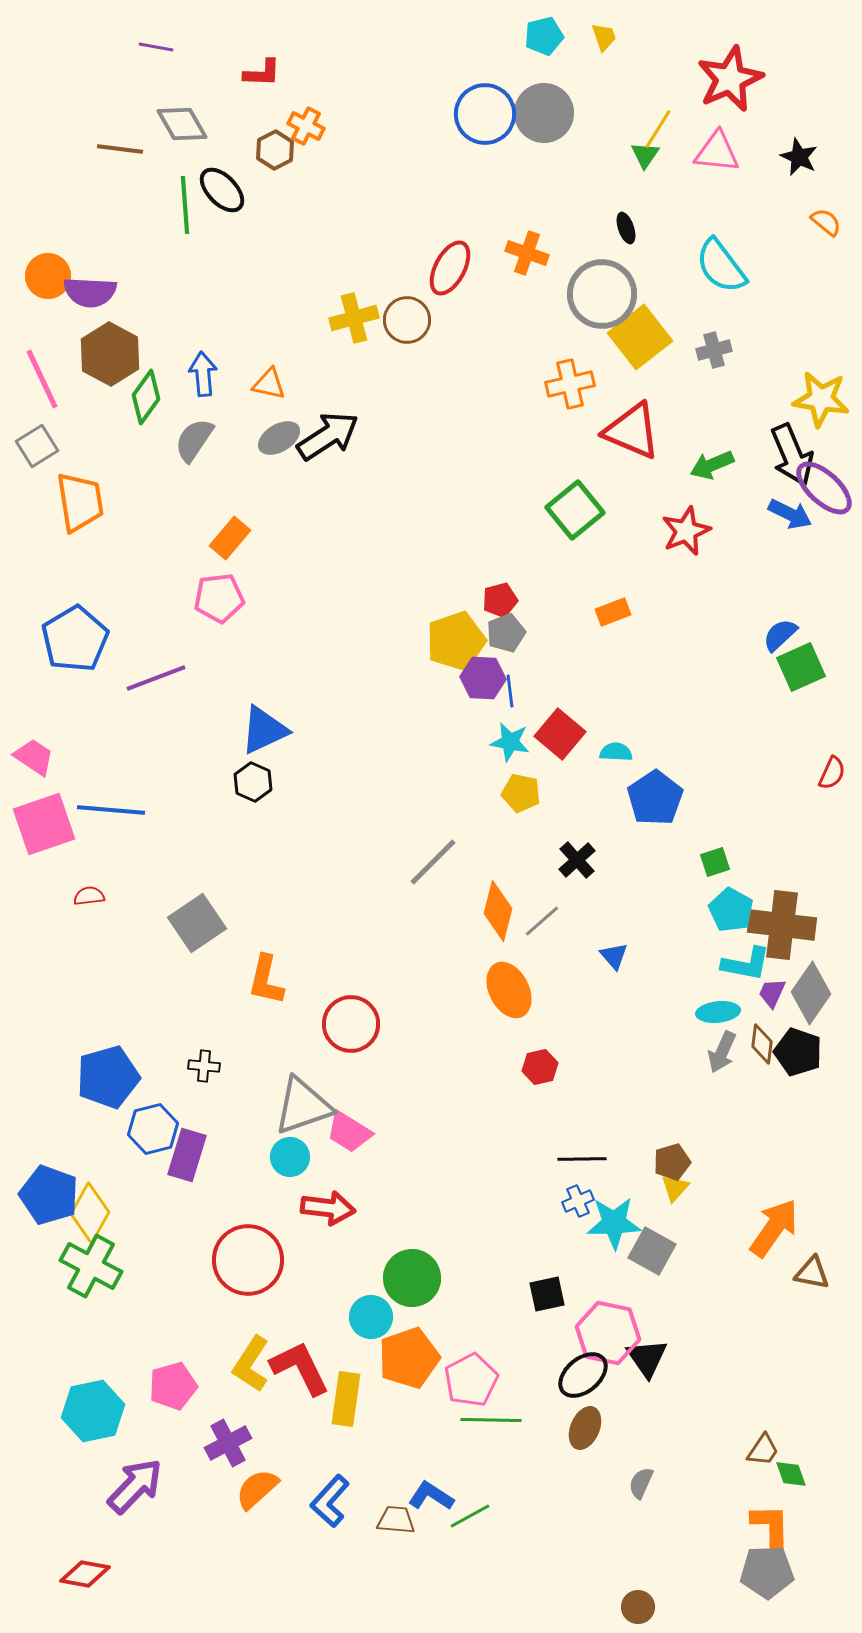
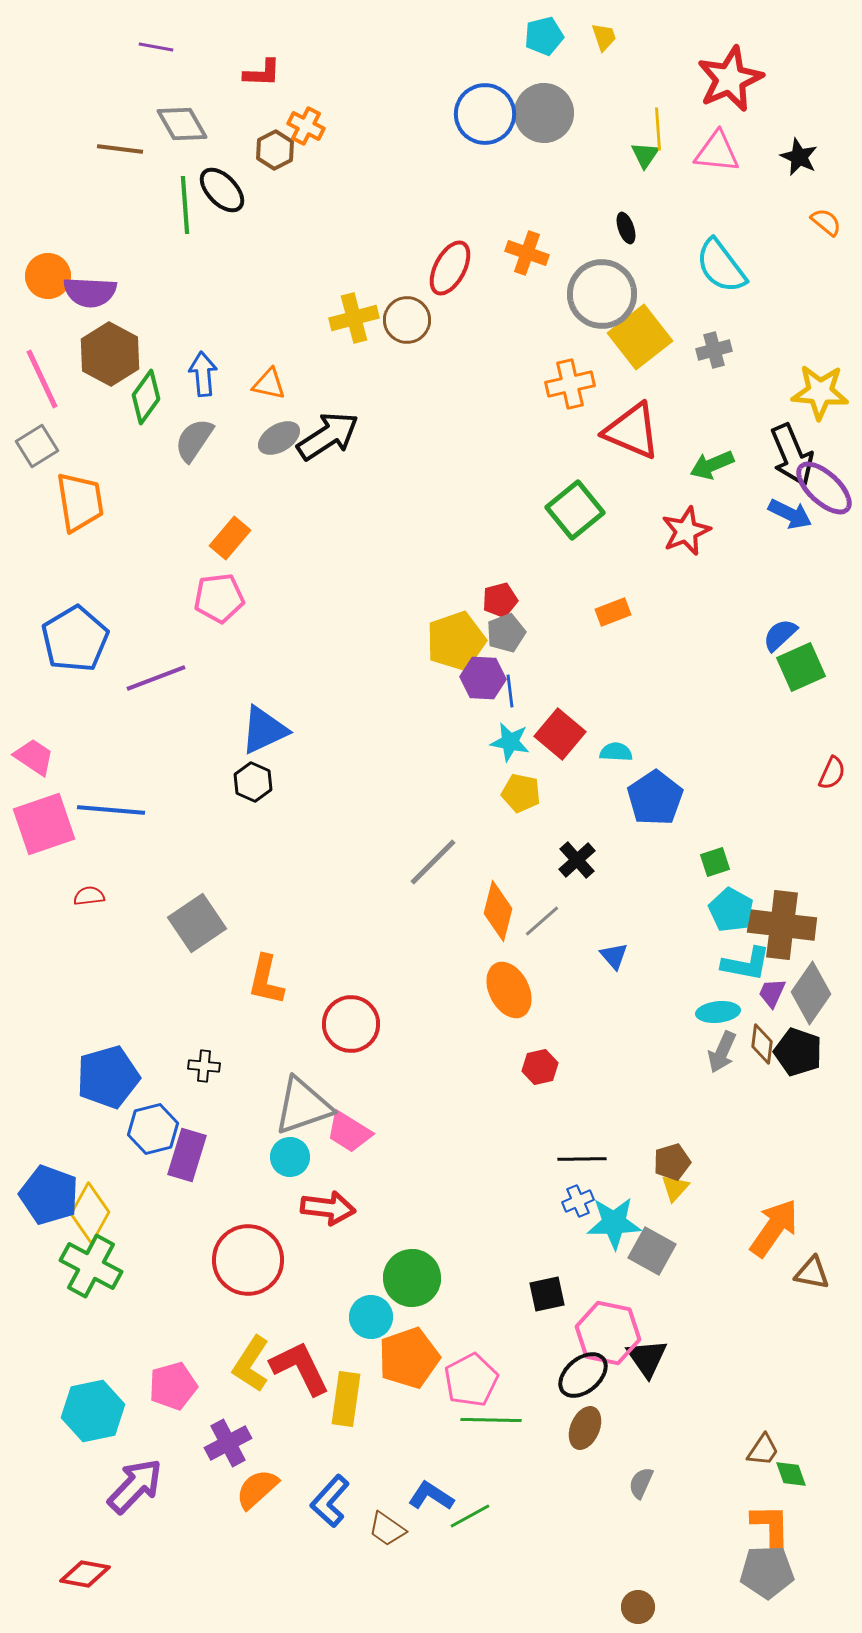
yellow line at (658, 129): rotated 36 degrees counterclockwise
yellow star at (821, 399): moved 1 px left, 7 px up; rotated 4 degrees counterclockwise
brown trapezoid at (396, 1520): moved 9 px left, 9 px down; rotated 150 degrees counterclockwise
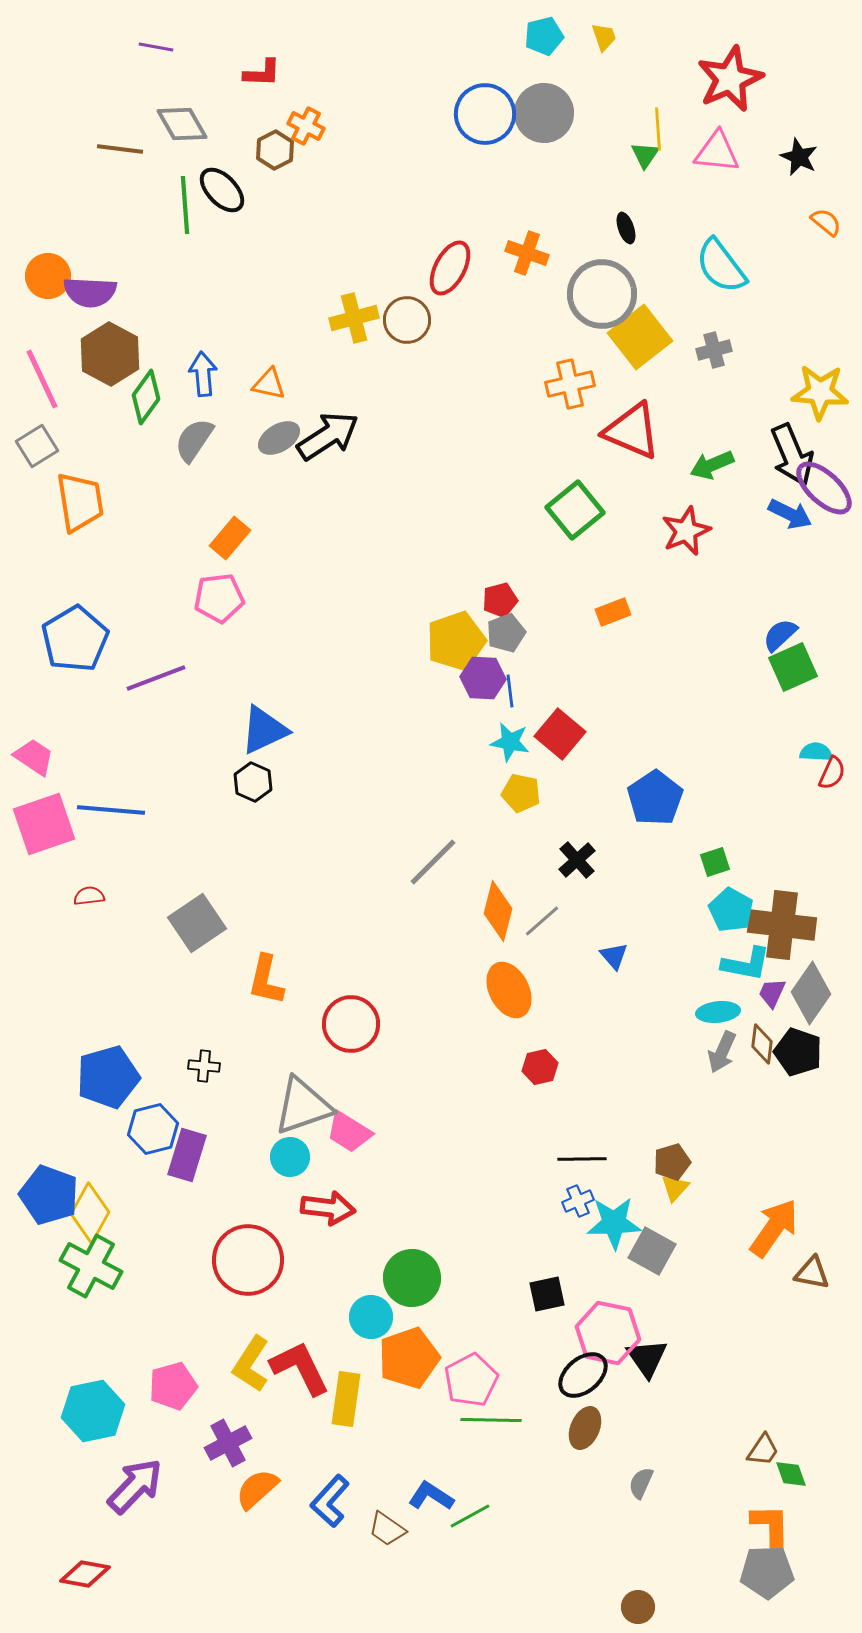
green square at (801, 667): moved 8 px left
cyan semicircle at (616, 752): moved 200 px right
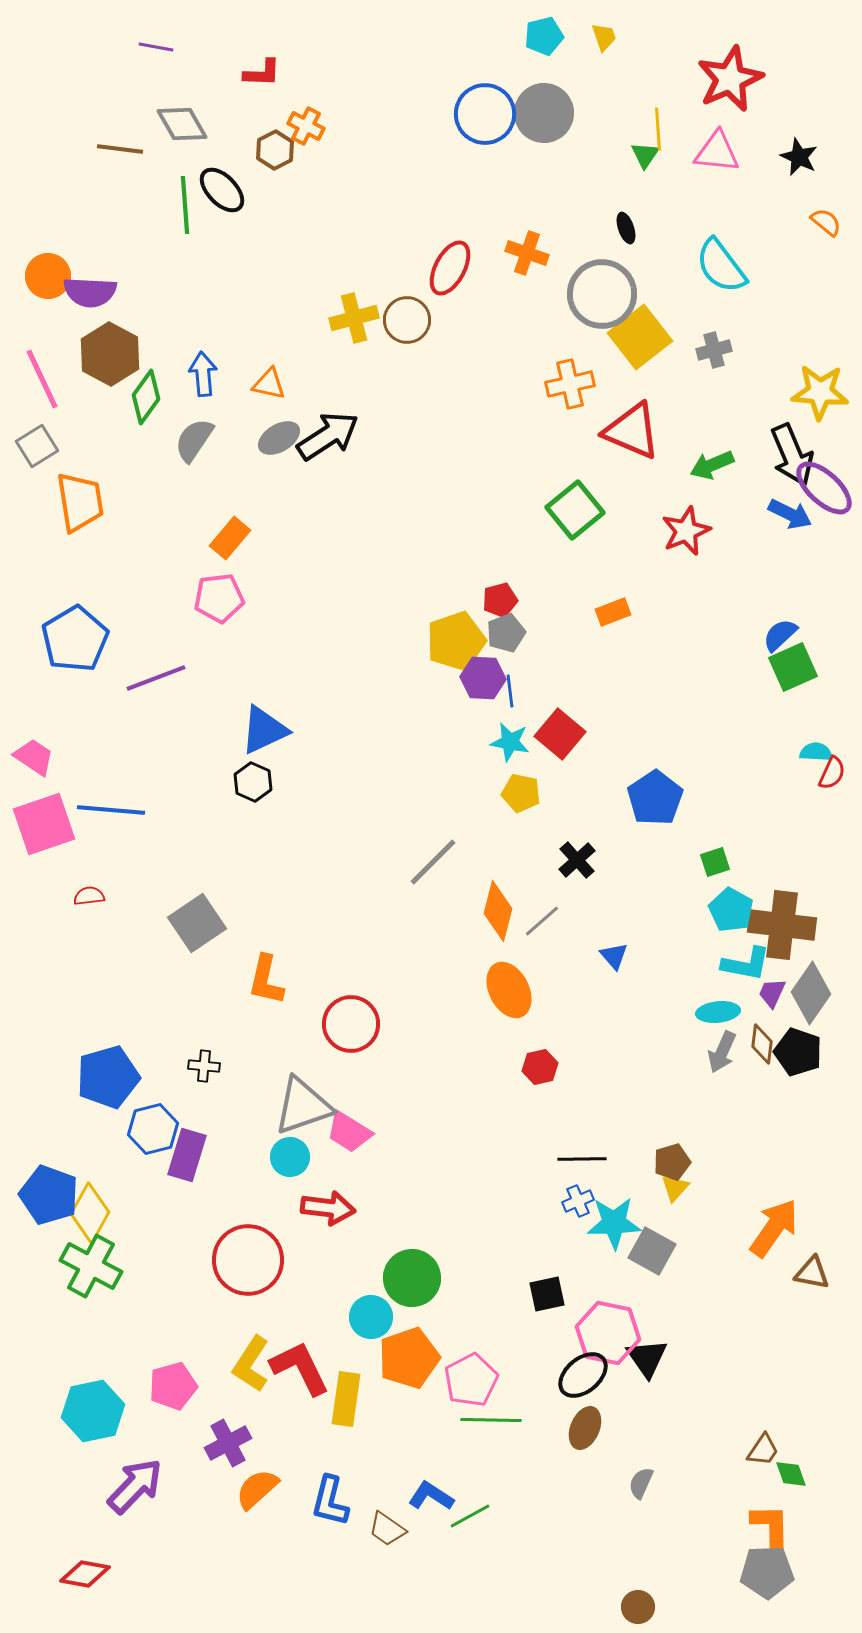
blue L-shape at (330, 1501): rotated 28 degrees counterclockwise
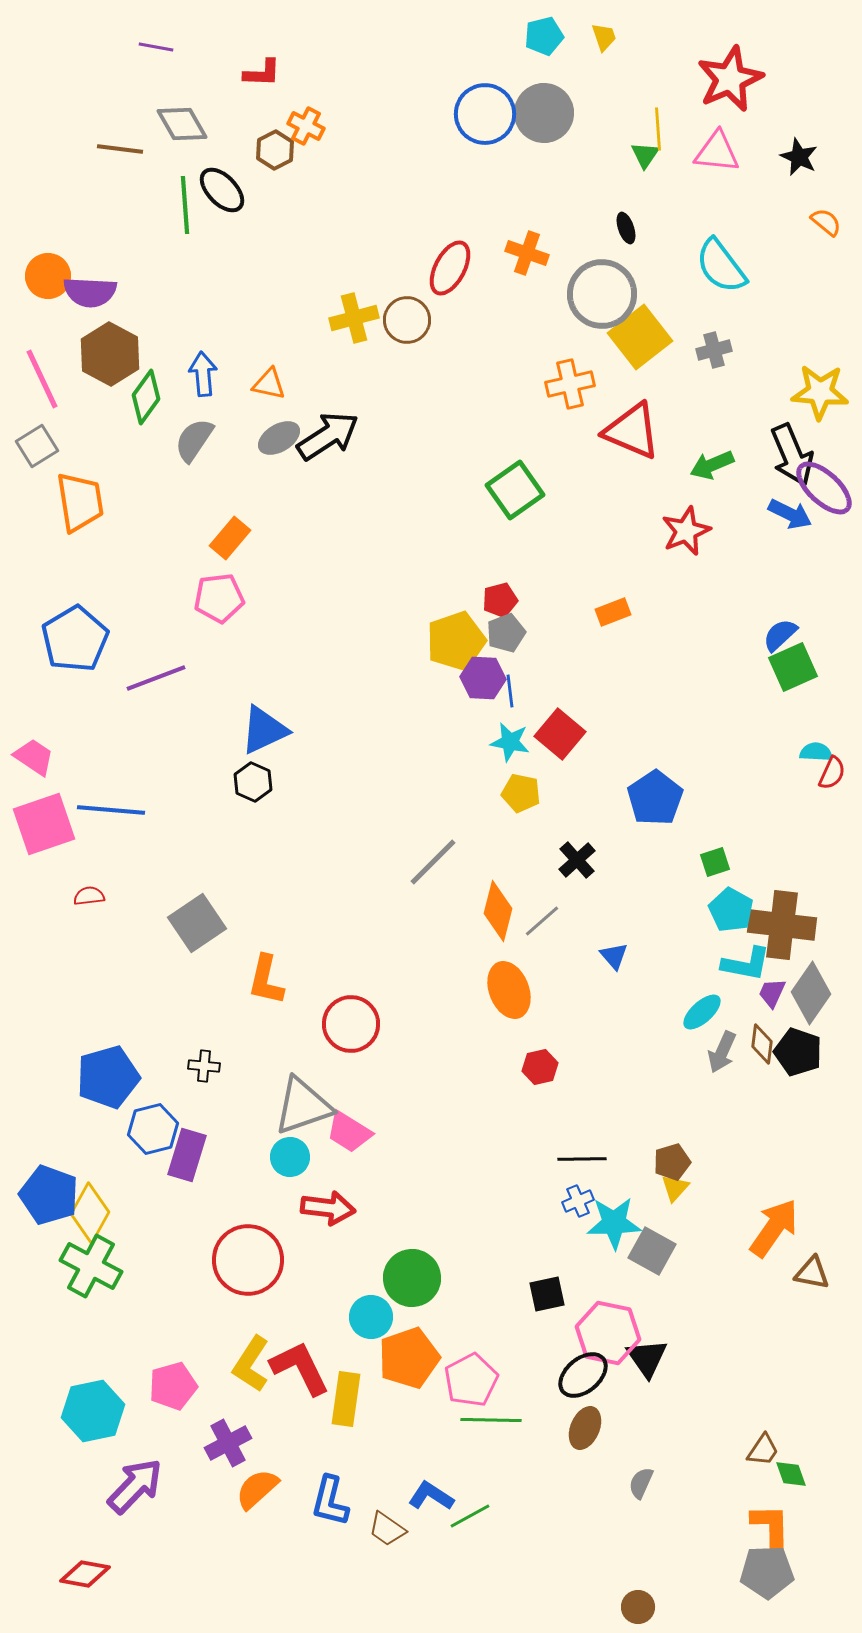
green square at (575, 510): moved 60 px left, 20 px up; rotated 4 degrees clockwise
orange ellipse at (509, 990): rotated 6 degrees clockwise
cyan ellipse at (718, 1012): moved 16 px left; rotated 36 degrees counterclockwise
